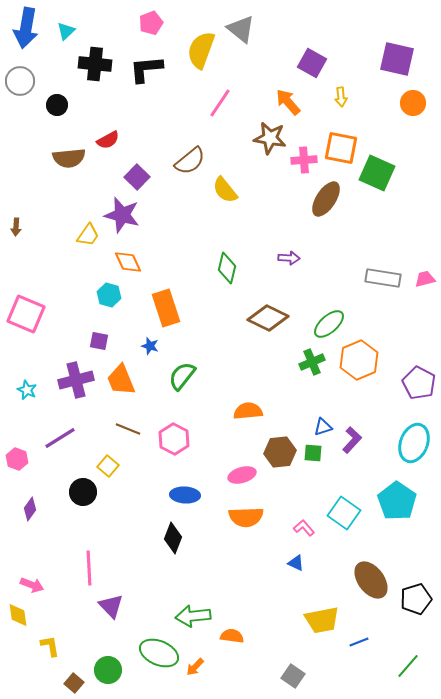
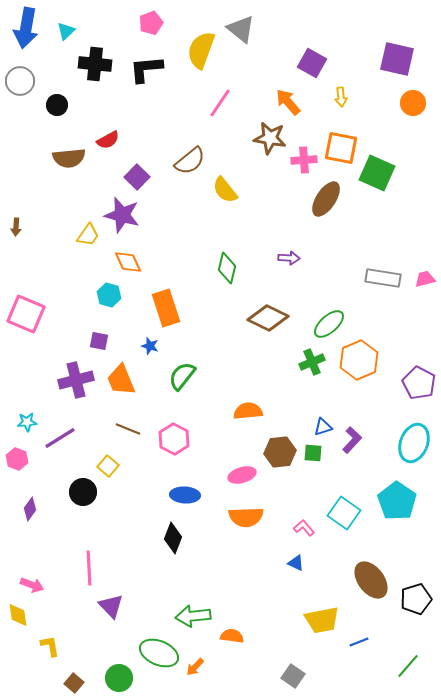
cyan star at (27, 390): moved 32 px down; rotated 30 degrees counterclockwise
green circle at (108, 670): moved 11 px right, 8 px down
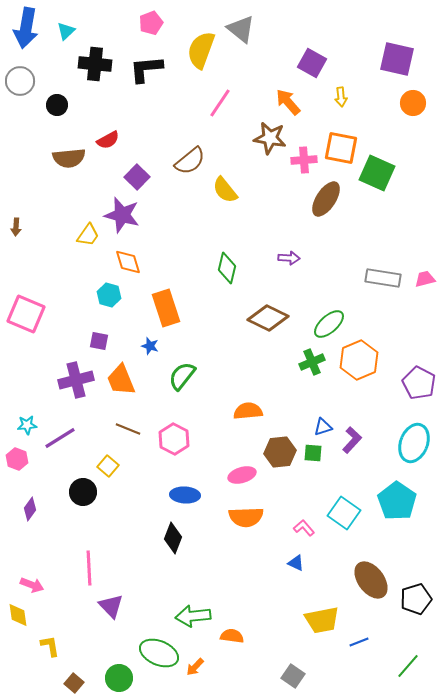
orange diamond at (128, 262): rotated 8 degrees clockwise
cyan star at (27, 422): moved 3 px down
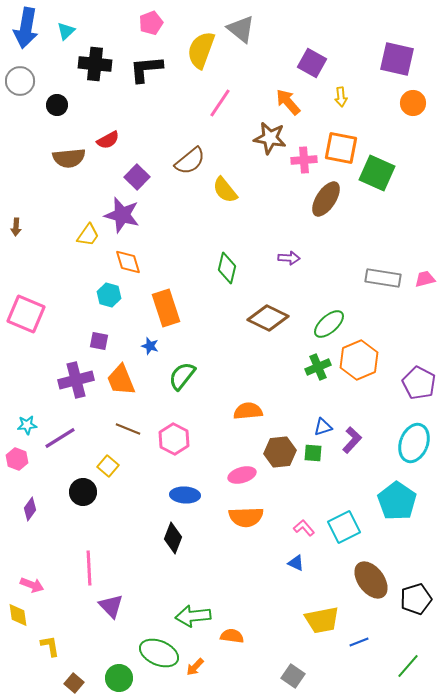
green cross at (312, 362): moved 6 px right, 5 px down
cyan square at (344, 513): moved 14 px down; rotated 28 degrees clockwise
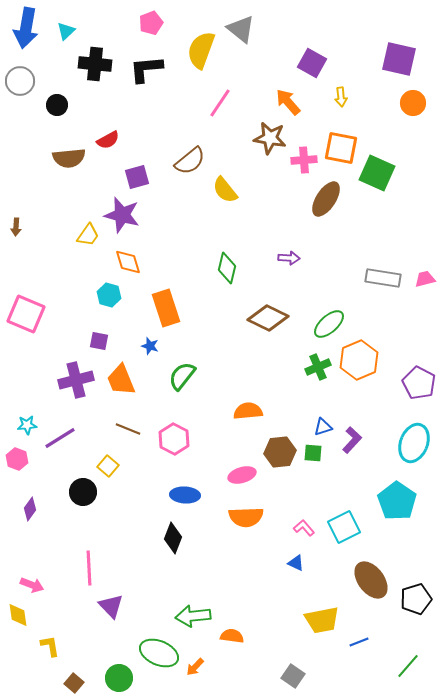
purple square at (397, 59): moved 2 px right
purple square at (137, 177): rotated 30 degrees clockwise
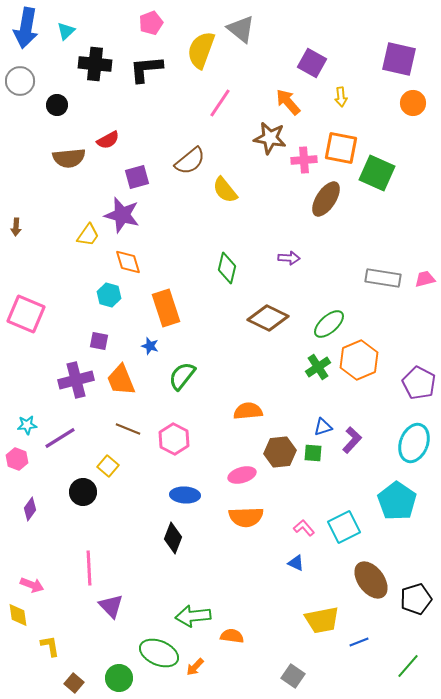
green cross at (318, 367): rotated 10 degrees counterclockwise
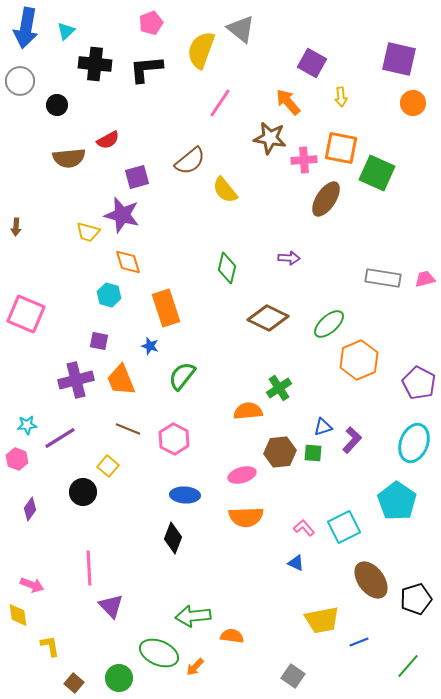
yellow trapezoid at (88, 235): moved 3 px up; rotated 70 degrees clockwise
green cross at (318, 367): moved 39 px left, 21 px down
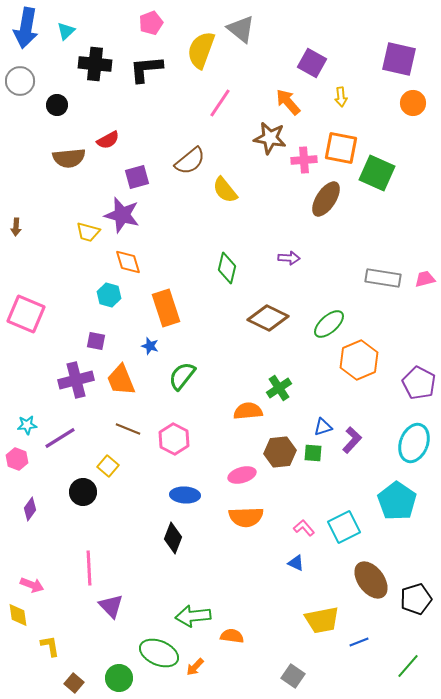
purple square at (99, 341): moved 3 px left
